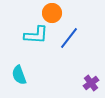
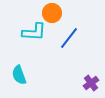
cyan L-shape: moved 2 px left, 3 px up
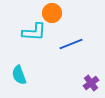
blue line: moved 2 px right, 6 px down; rotated 30 degrees clockwise
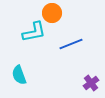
cyan L-shape: rotated 15 degrees counterclockwise
